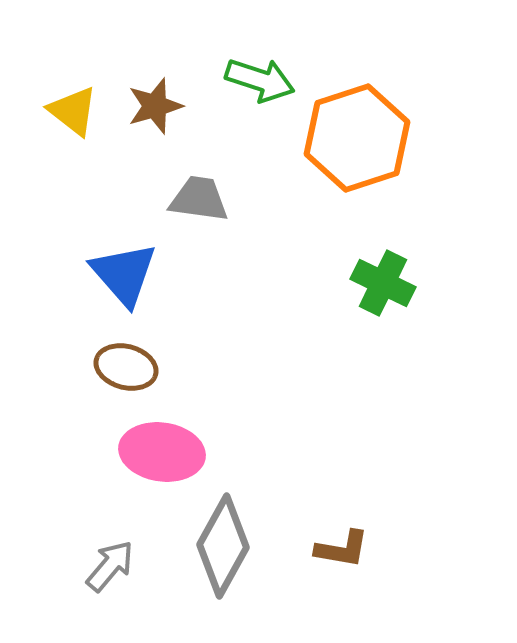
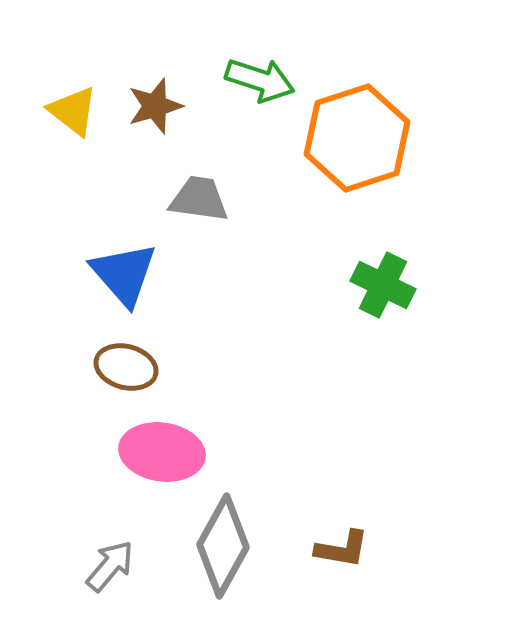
green cross: moved 2 px down
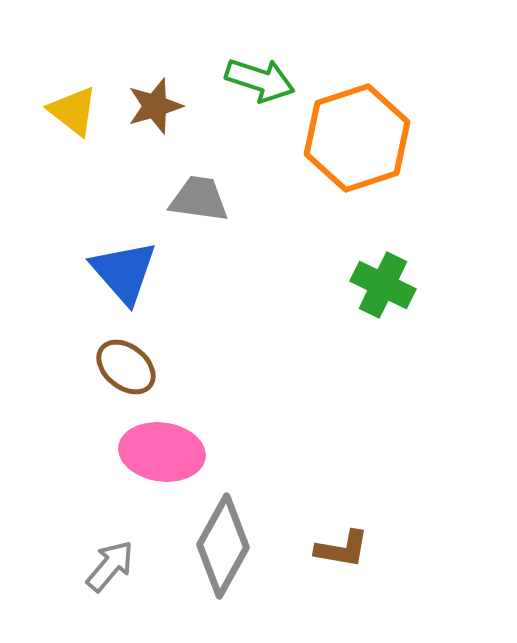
blue triangle: moved 2 px up
brown ellipse: rotated 24 degrees clockwise
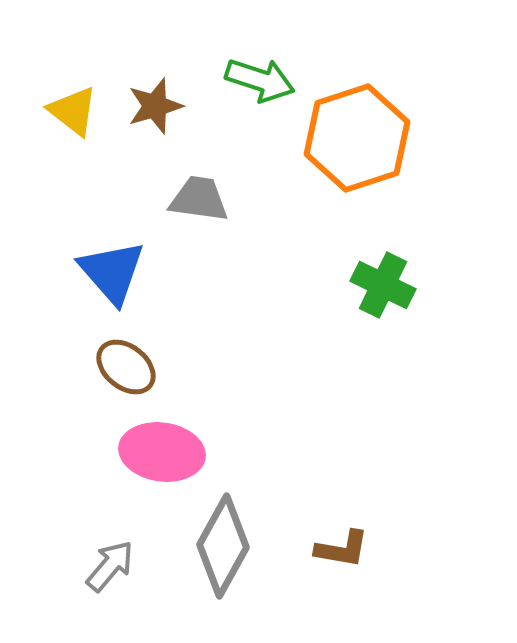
blue triangle: moved 12 px left
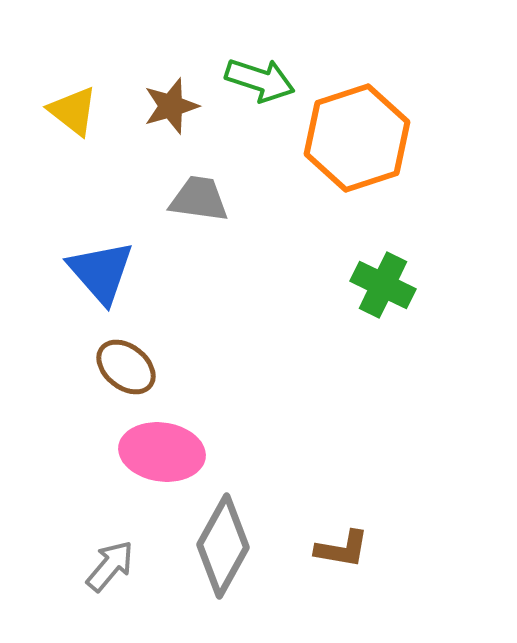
brown star: moved 16 px right
blue triangle: moved 11 px left
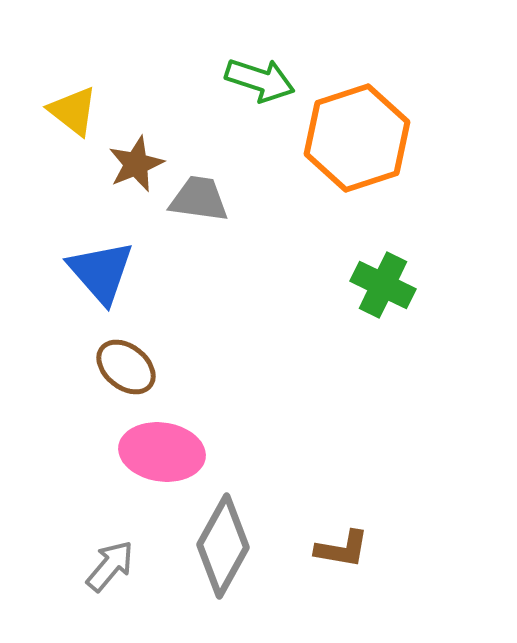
brown star: moved 35 px left, 58 px down; rotated 6 degrees counterclockwise
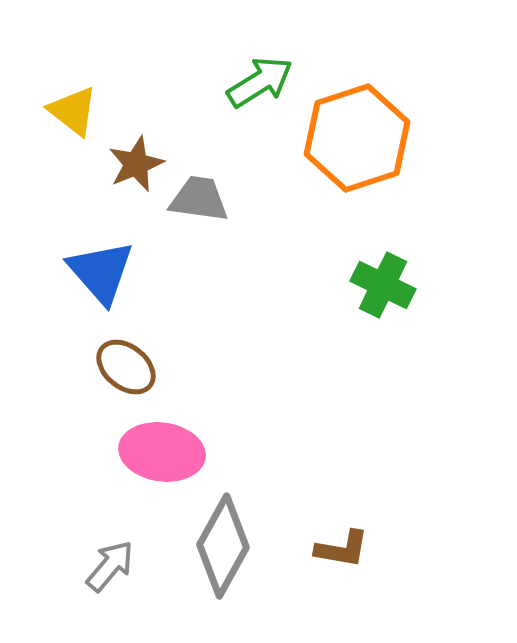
green arrow: moved 2 px down; rotated 50 degrees counterclockwise
